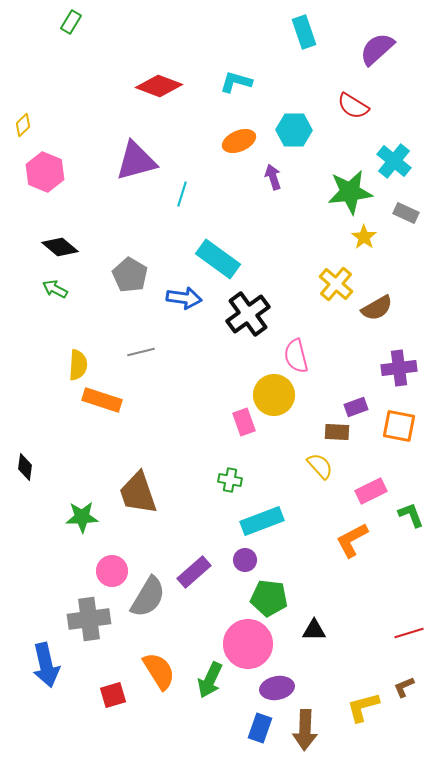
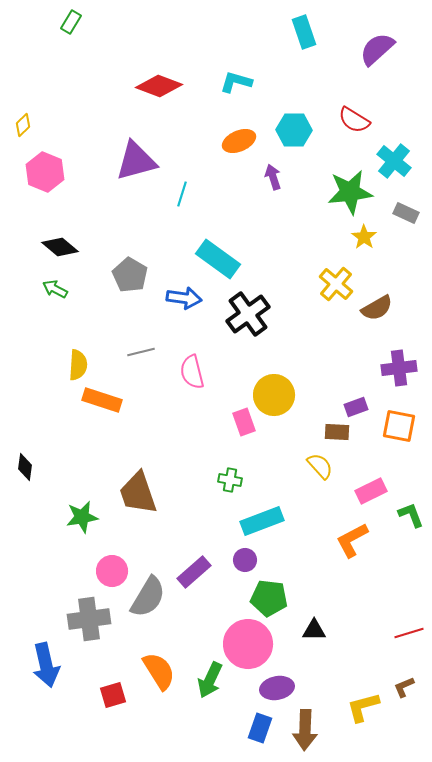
red semicircle at (353, 106): moved 1 px right, 14 px down
pink semicircle at (296, 356): moved 104 px left, 16 px down
green star at (82, 517): rotated 8 degrees counterclockwise
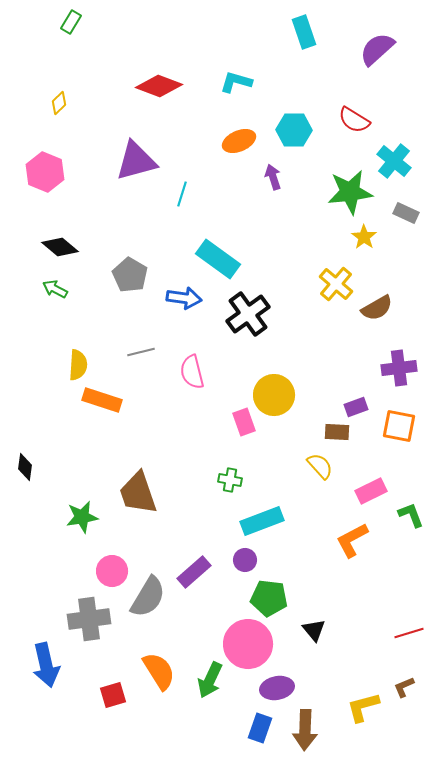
yellow diamond at (23, 125): moved 36 px right, 22 px up
black triangle at (314, 630): rotated 50 degrees clockwise
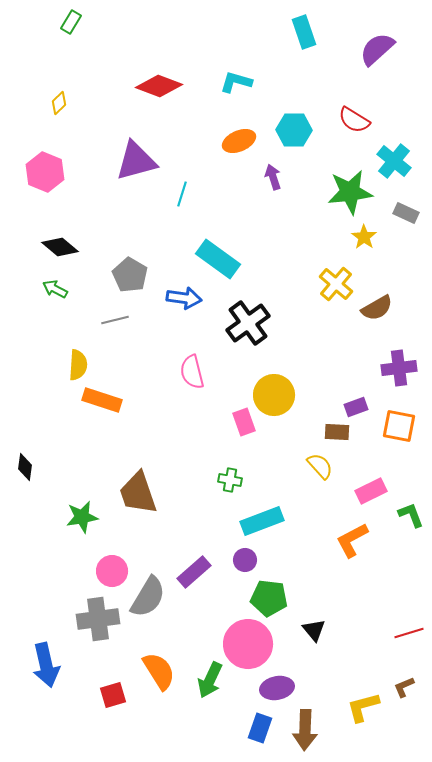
black cross at (248, 314): moved 9 px down
gray line at (141, 352): moved 26 px left, 32 px up
gray cross at (89, 619): moved 9 px right
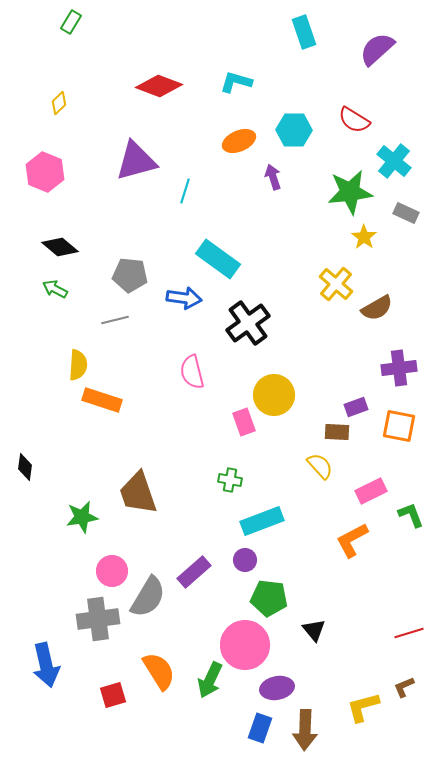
cyan line at (182, 194): moved 3 px right, 3 px up
gray pentagon at (130, 275): rotated 24 degrees counterclockwise
pink circle at (248, 644): moved 3 px left, 1 px down
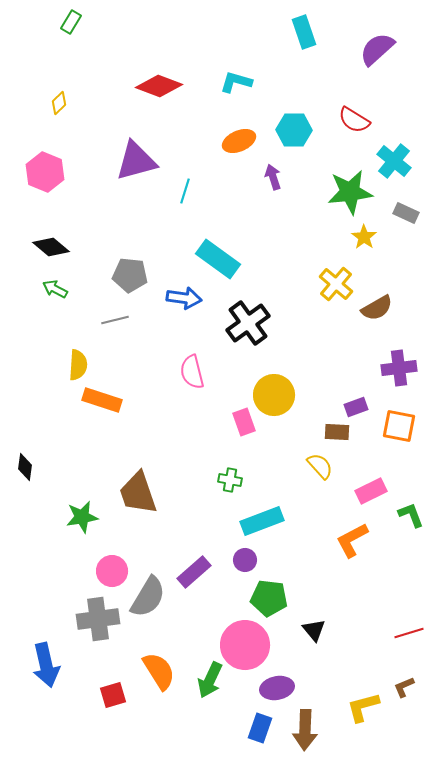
black diamond at (60, 247): moved 9 px left
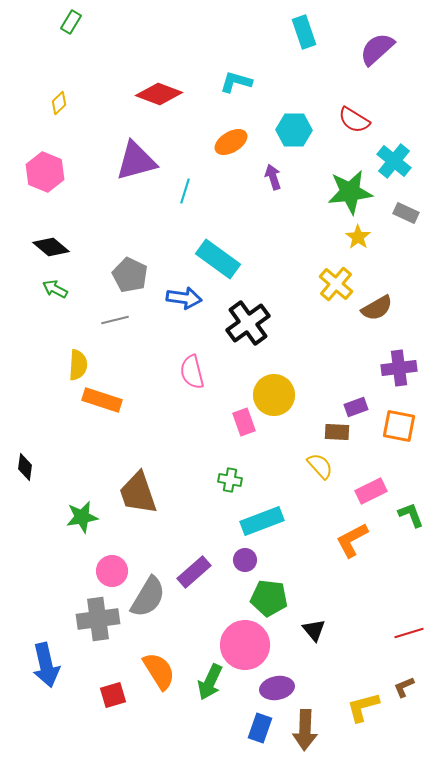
red diamond at (159, 86): moved 8 px down
orange ellipse at (239, 141): moved 8 px left, 1 px down; rotated 8 degrees counterclockwise
yellow star at (364, 237): moved 6 px left
gray pentagon at (130, 275): rotated 20 degrees clockwise
green arrow at (210, 680): moved 2 px down
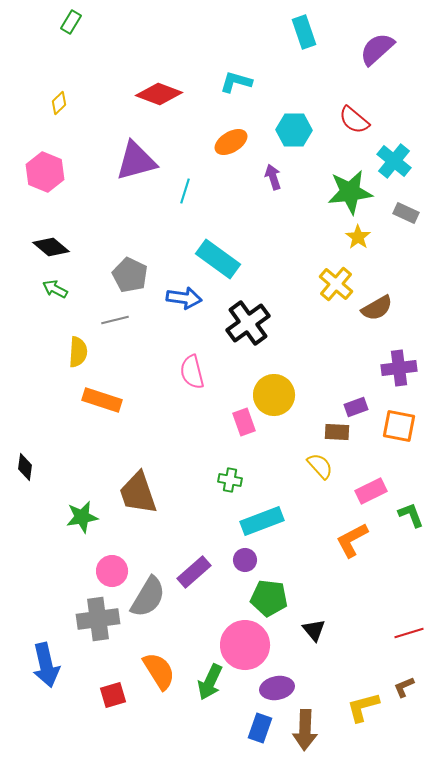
red semicircle at (354, 120): rotated 8 degrees clockwise
yellow semicircle at (78, 365): moved 13 px up
